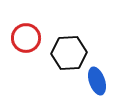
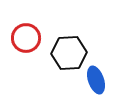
blue ellipse: moved 1 px left, 1 px up
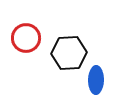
blue ellipse: rotated 20 degrees clockwise
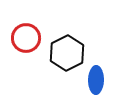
black hexagon: moved 2 px left; rotated 24 degrees counterclockwise
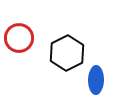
red circle: moved 7 px left
